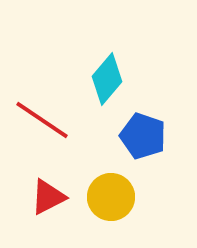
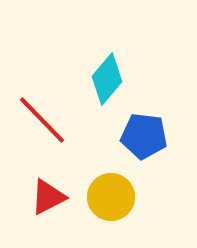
red line: rotated 12 degrees clockwise
blue pentagon: moved 1 px right; rotated 12 degrees counterclockwise
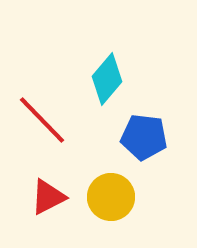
blue pentagon: moved 1 px down
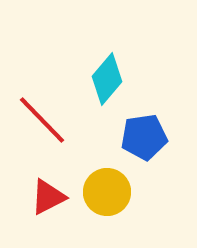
blue pentagon: rotated 15 degrees counterclockwise
yellow circle: moved 4 px left, 5 px up
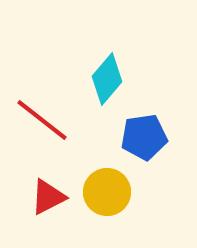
red line: rotated 8 degrees counterclockwise
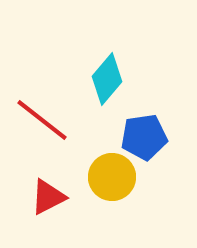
yellow circle: moved 5 px right, 15 px up
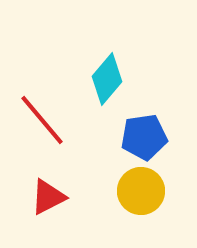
red line: rotated 12 degrees clockwise
yellow circle: moved 29 px right, 14 px down
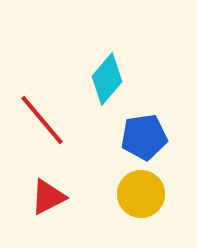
yellow circle: moved 3 px down
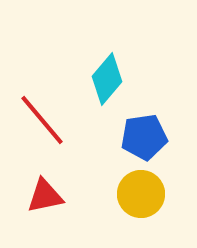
red triangle: moved 3 px left, 1 px up; rotated 15 degrees clockwise
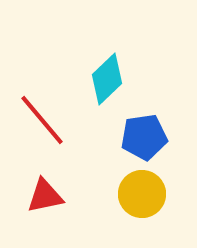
cyan diamond: rotated 6 degrees clockwise
yellow circle: moved 1 px right
